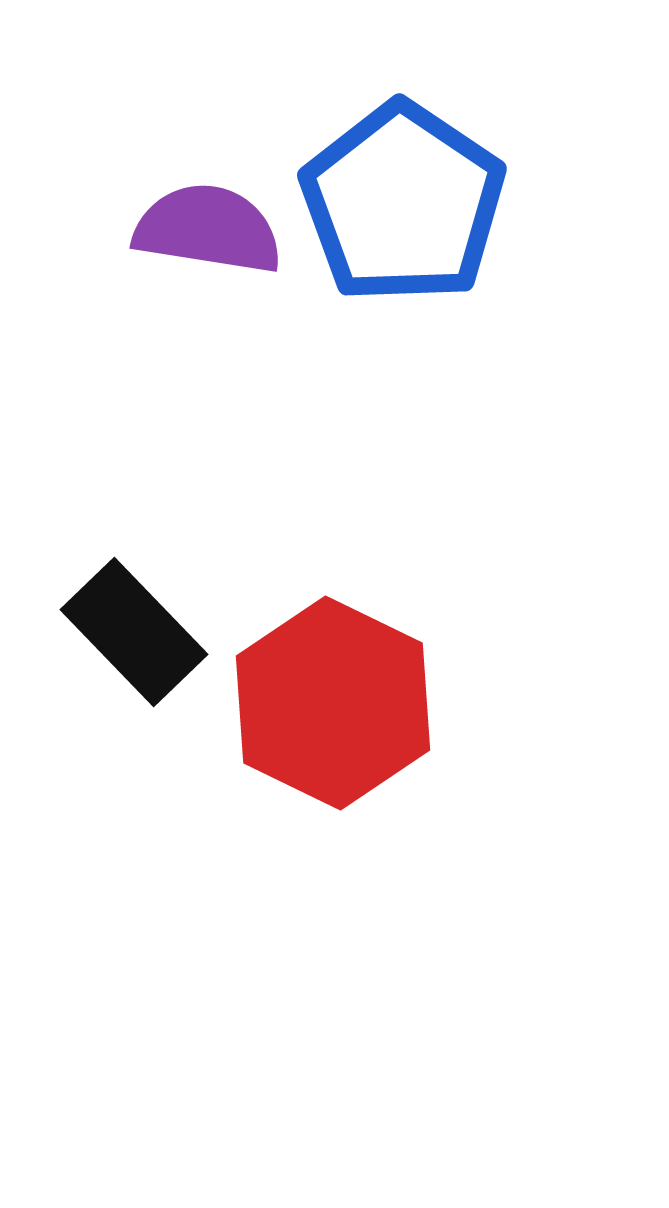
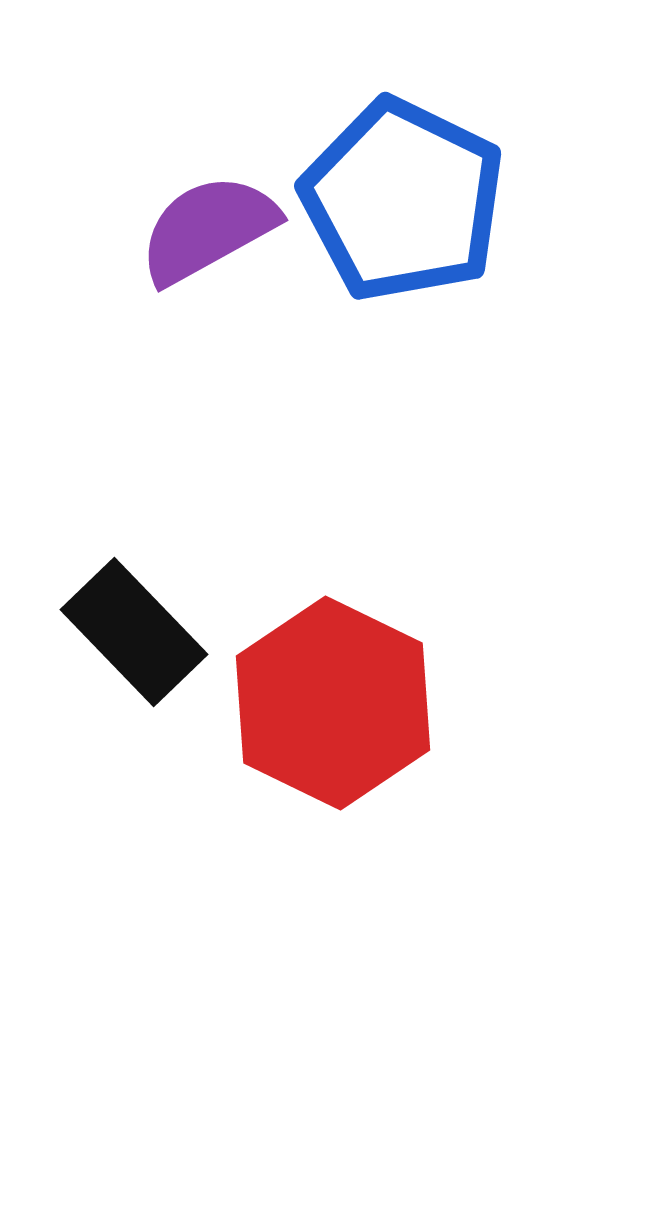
blue pentagon: moved 3 px up; rotated 8 degrees counterclockwise
purple semicircle: rotated 38 degrees counterclockwise
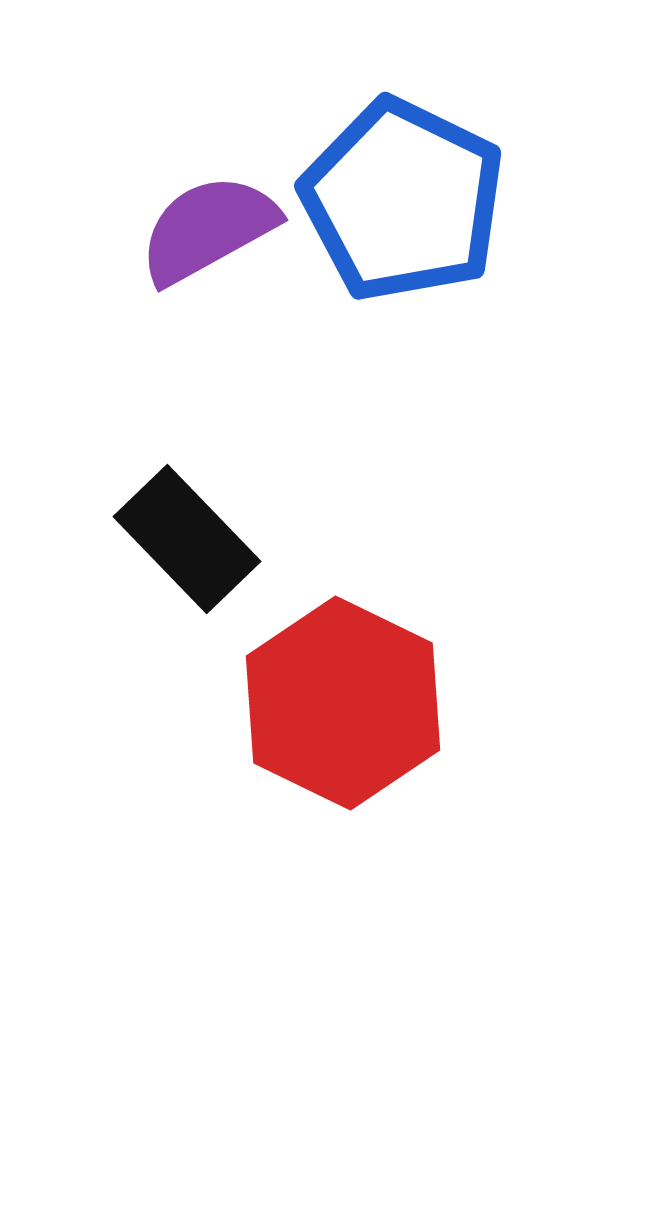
black rectangle: moved 53 px right, 93 px up
red hexagon: moved 10 px right
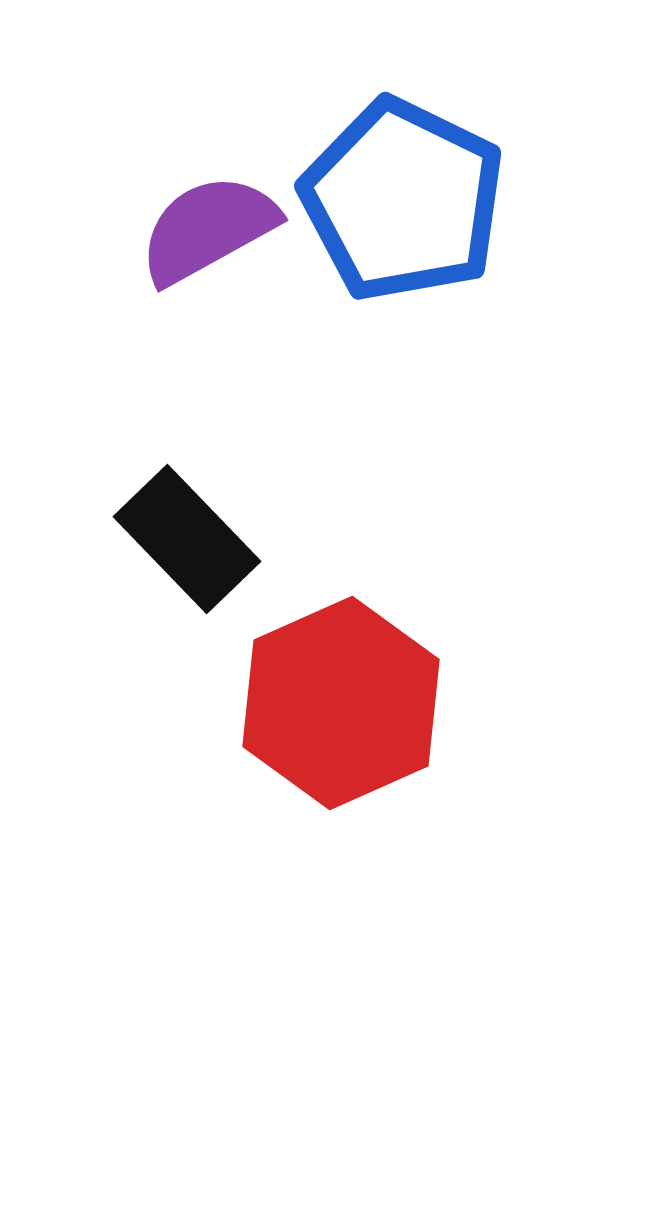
red hexagon: moved 2 px left; rotated 10 degrees clockwise
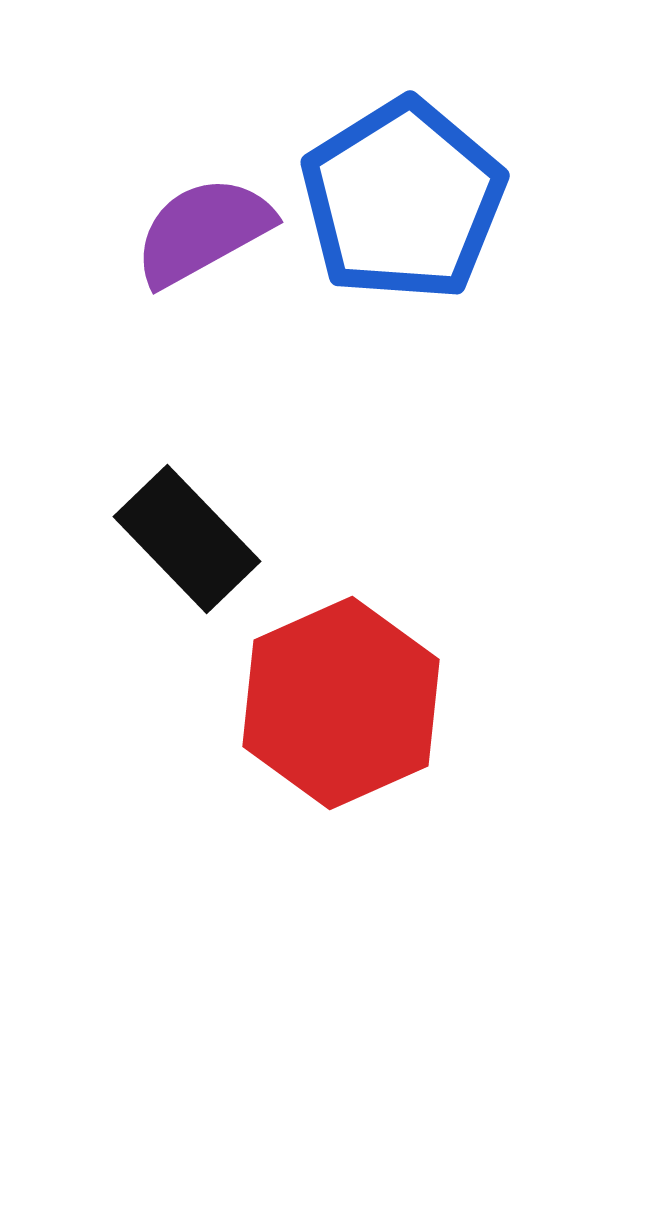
blue pentagon: rotated 14 degrees clockwise
purple semicircle: moved 5 px left, 2 px down
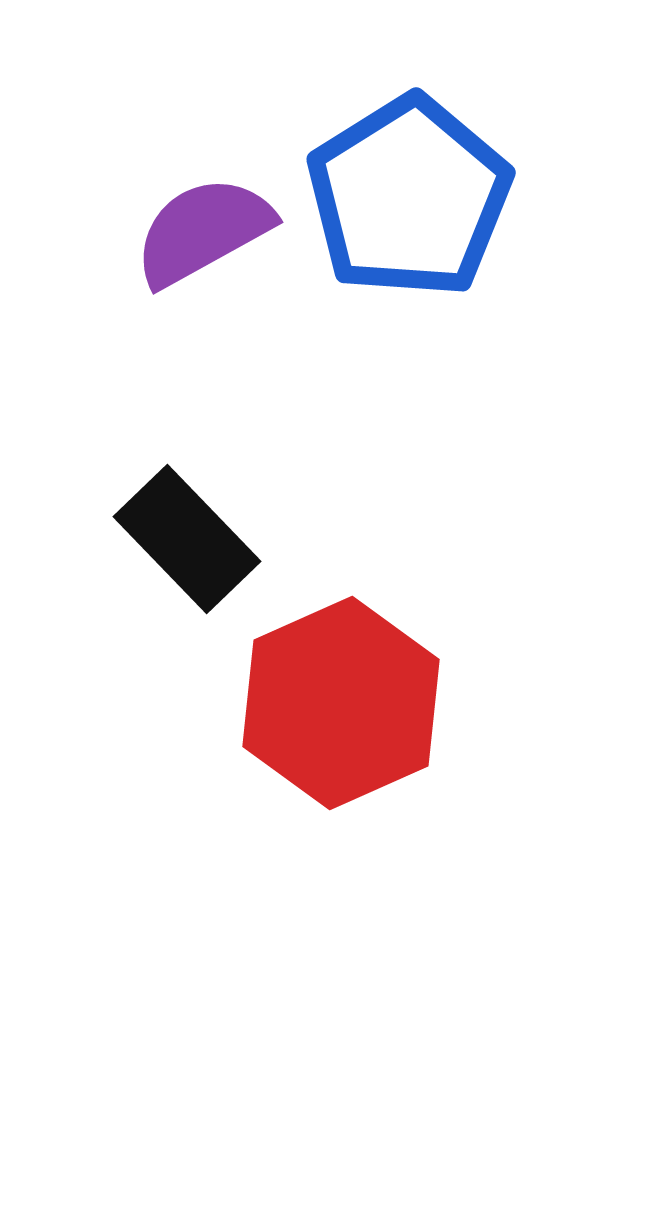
blue pentagon: moved 6 px right, 3 px up
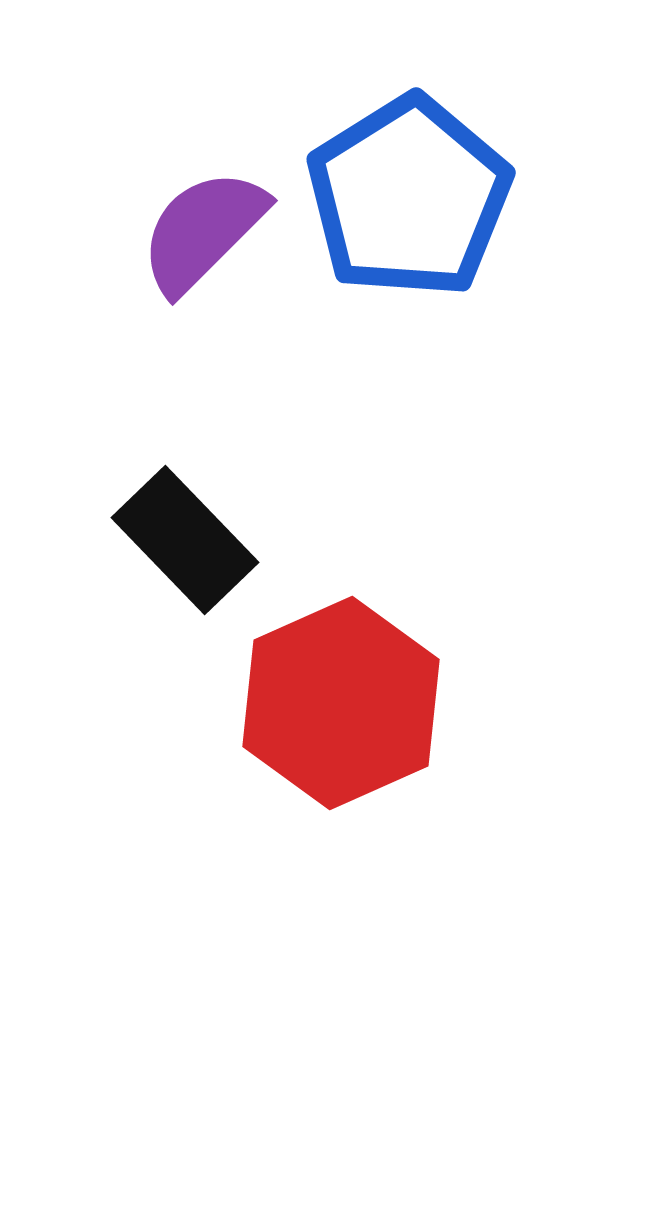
purple semicircle: rotated 16 degrees counterclockwise
black rectangle: moved 2 px left, 1 px down
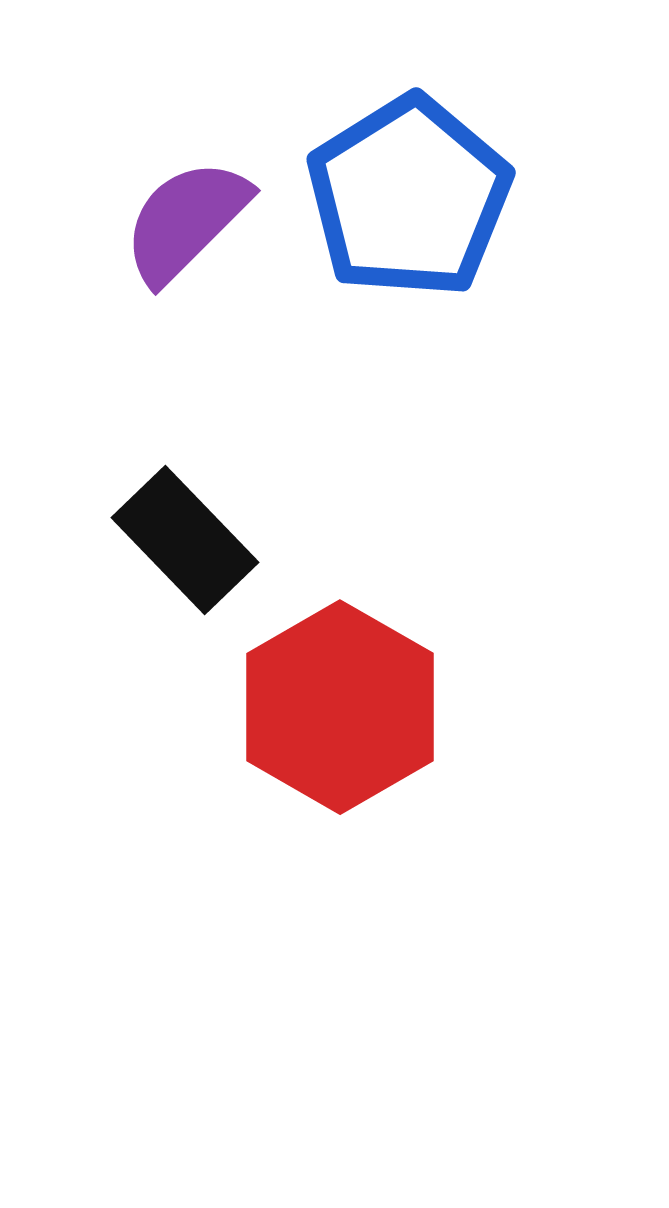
purple semicircle: moved 17 px left, 10 px up
red hexagon: moved 1 px left, 4 px down; rotated 6 degrees counterclockwise
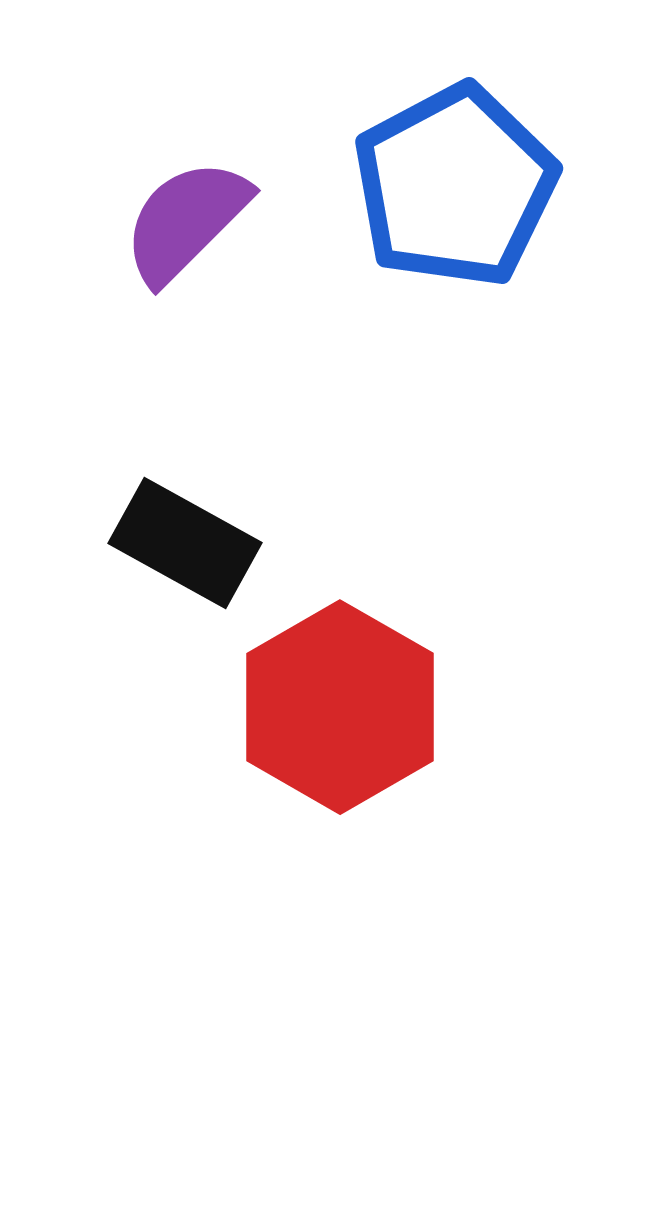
blue pentagon: moved 46 px right, 11 px up; rotated 4 degrees clockwise
black rectangle: moved 3 px down; rotated 17 degrees counterclockwise
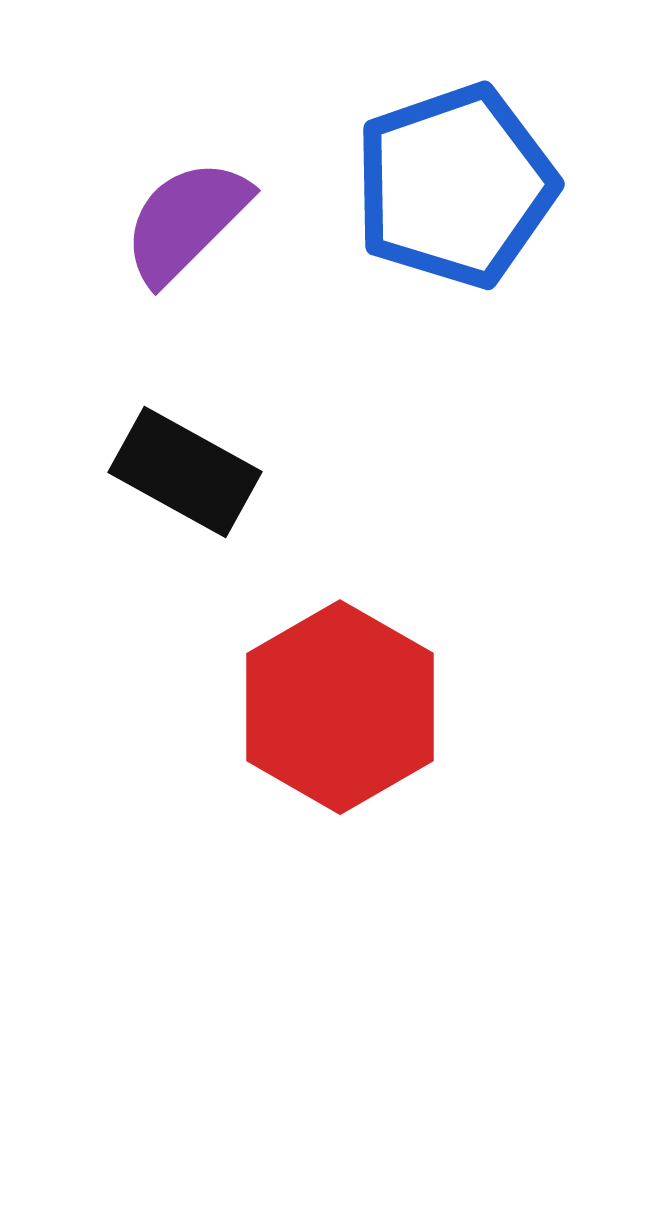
blue pentagon: rotated 9 degrees clockwise
black rectangle: moved 71 px up
